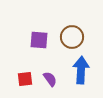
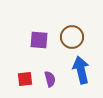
blue arrow: rotated 16 degrees counterclockwise
purple semicircle: rotated 21 degrees clockwise
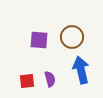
red square: moved 2 px right, 2 px down
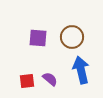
purple square: moved 1 px left, 2 px up
purple semicircle: rotated 35 degrees counterclockwise
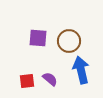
brown circle: moved 3 px left, 4 px down
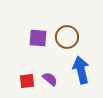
brown circle: moved 2 px left, 4 px up
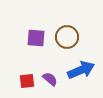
purple square: moved 2 px left
blue arrow: rotated 80 degrees clockwise
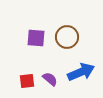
blue arrow: moved 2 px down
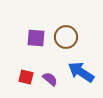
brown circle: moved 1 px left
blue arrow: rotated 124 degrees counterclockwise
red square: moved 1 px left, 4 px up; rotated 21 degrees clockwise
